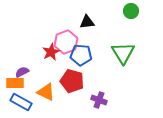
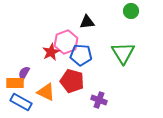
purple semicircle: moved 2 px right, 1 px down; rotated 32 degrees counterclockwise
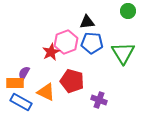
green circle: moved 3 px left
blue pentagon: moved 11 px right, 12 px up
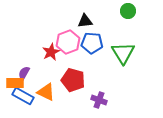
black triangle: moved 2 px left, 1 px up
pink hexagon: moved 2 px right
red pentagon: moved 1 px right, 1 px up
blue rectangle: moved 2 px right, 6 px up
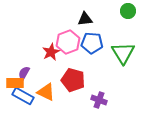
black triangle: moved 2 px up
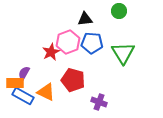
green circle: moved 9 px left
purple cross: moved 2 px down
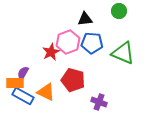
green triangle: rotated 35 degrees counterclockwise
purple semicircle: moved 1 px left
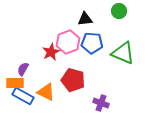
purple semicircle: moved 4 px up
purple cross: moved 2 px right, 1 px down
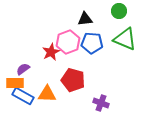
green triangle: moved 2 px right, 14 px up
purple semicircle: rotated 24 degrees clockwise
orange triangle: moved 1 px right, 2 px down; rotated 24 degrees counterclockwise
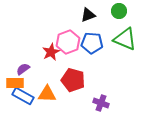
black triangle: moved 3 px right, 4 px up; rotated 14 degrees counterclockwise
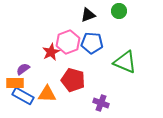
green triangle: moved 23 px down
